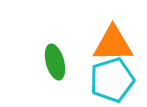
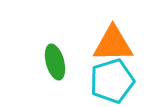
cyan pentagon: moved 1 px down
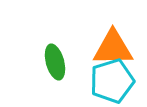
orange triangle: moved 4 px down
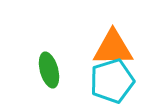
green ellipse: moved 6 px left, 8 px down
